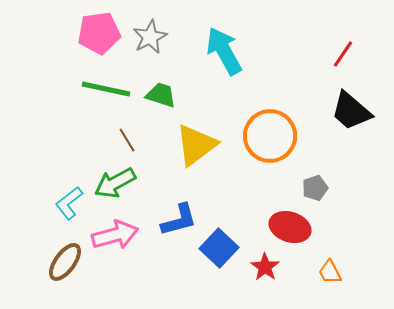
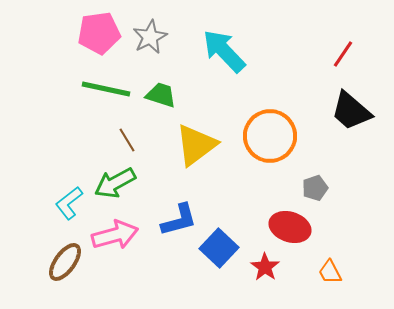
cyan arrow: rotated 15 degrees counterclockwise
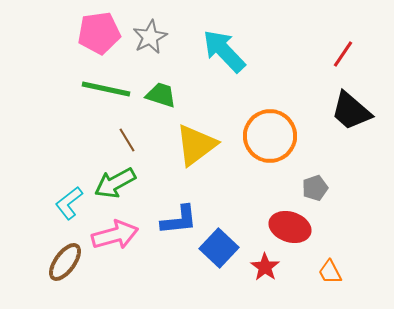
blue L-shape: rotated 9 degrees clockwise
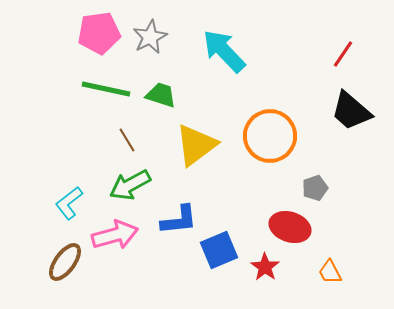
green arrow: moved 15 px right, 2 px down
blue square: moved 2 px down; rotated 24 degrees clockwise
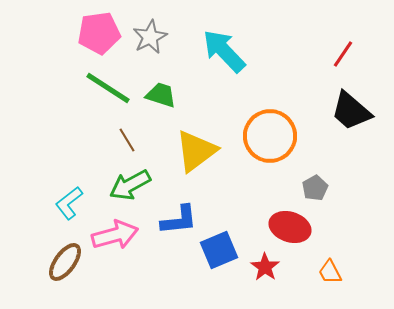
green line: moved 2 px right, 1 px up; rotated 21 degrees clockwise
yellow triangle: moved 6 px down
gray pentagon: rotated 10 degrees counterclockwise
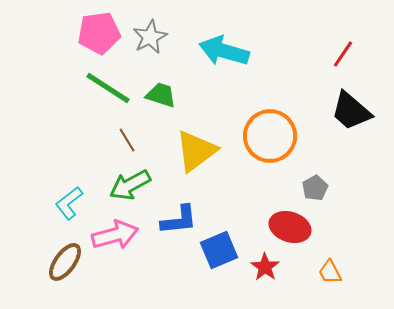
cyan arrow: rotated 30 degrees counterclockwise
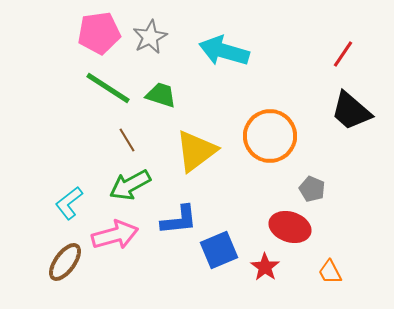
gray pentagon: moved 3 px left, 1 px down; rotated 20 degrees counterclockwise
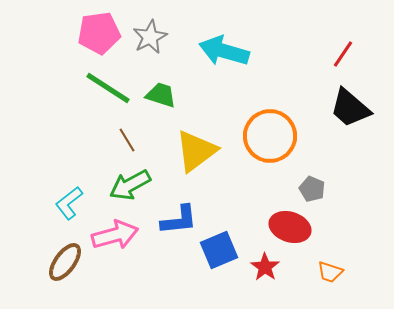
black trapezoid: moved 1 px left, 3 px up
orange trapezoid: rotated 44 degrees counterclockwise
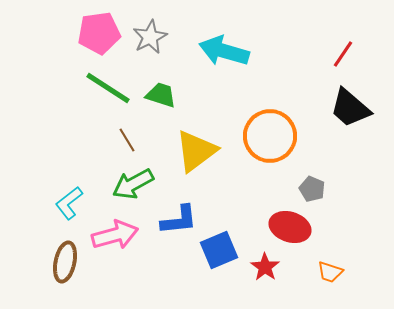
green arrow: moved 3 px right, 1 px up
brown ellipse: rotated 24 degrees counterclockwise
